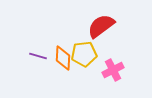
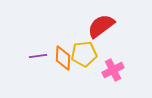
purple line: rotated 24 degrees counterclockwise
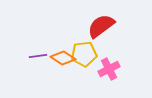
orange diamond: rotated 60 degrees counterclockwise
pink cross: moved 4 px left, 1 px up
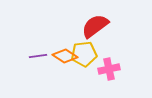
red semicircle: moved 6 px left
orange diamond: moved 2 px right, 2 px up
pink cross: rotated 15 degrees clockwise
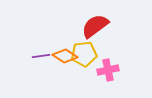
purple line: moved 3 px right
pink cross: moved 1 px left, 1 px down
